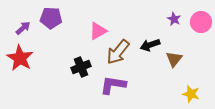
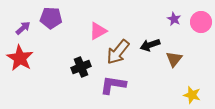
yellow star: moved 1 px right, 1 px down
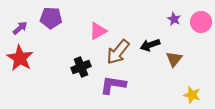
purple arrow: moved 3 px left
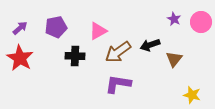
purple pentagon: moved 5 px right, 9 px down; rotated 15 degrees counterclockwise
brown arrow: rotated 16 degrees clockwise
black cross: moved 6 px left, 11 px up; rotated 24 degrees clockwise
purple L-shape: moved 5 px right, 1 px up
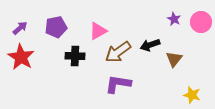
red star: moved 1 px right, 1 px up
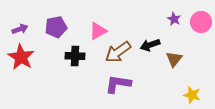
purple arrow: moved 1 px down; rotated 21 degrees clockwise
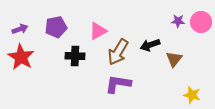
purple star: moved 4 px right, 2 px down; rotated 24 degrees counterclockwise
brown arrow: rotated 24 degrees counterclockwise
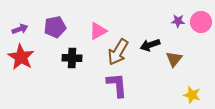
purple pentagon: moved 1 px left
black cross: moved 3 px left, 2 px down
purple L-shape: moved 1 px left, 1 px down; rotated 76 degrees clockwise
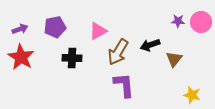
purple L-shape: moved 7 px right
